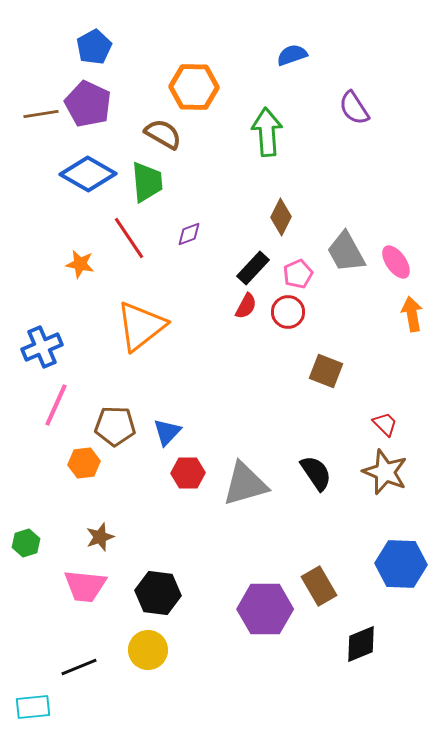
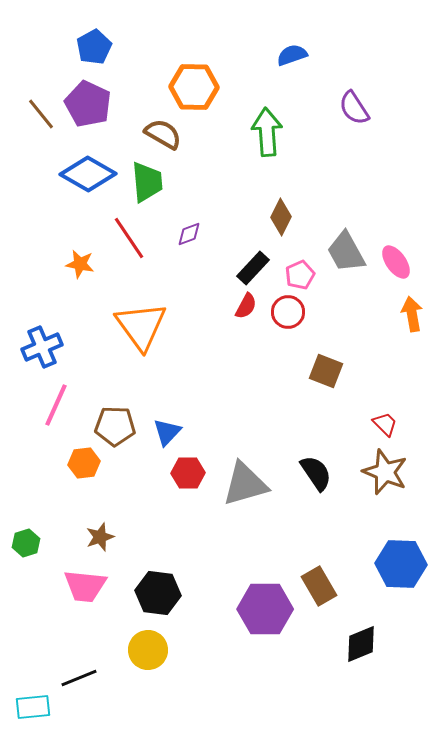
brown line at (41, 114): rotated 60 degrees clockwise
pink pentagon at (298, 274): moved 2 px right, 1 px down
orange triangle at (141, 326): rotated 28 degrees counterclockwise
black line at (79, 667): moved 11 px down
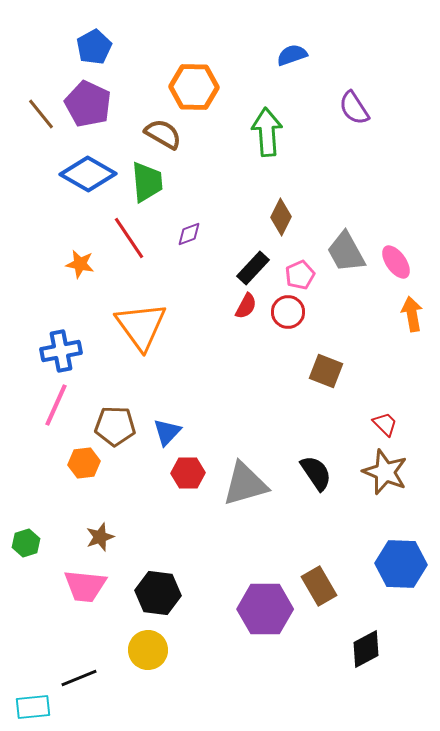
blue cross at (42, 347): moved 19 px right, 4 px down; rotated 12 degrees clockwise
black diamond at (361, 644): moved 5 px right, 5 px down; rotated 6 degrees counterclockwise
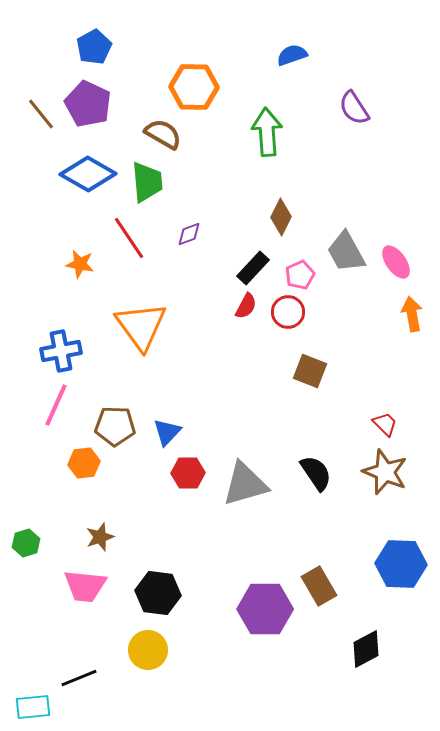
brown square at (326, 371): moved 16 px left
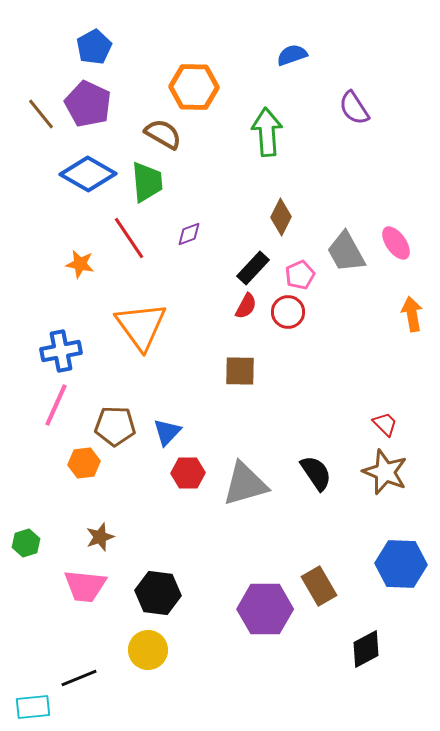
pink ellipse at (396, 262): moved 19 px up
brown square at (310, 371): moved 70 px left; rotated 20 degrees counterclockwise
